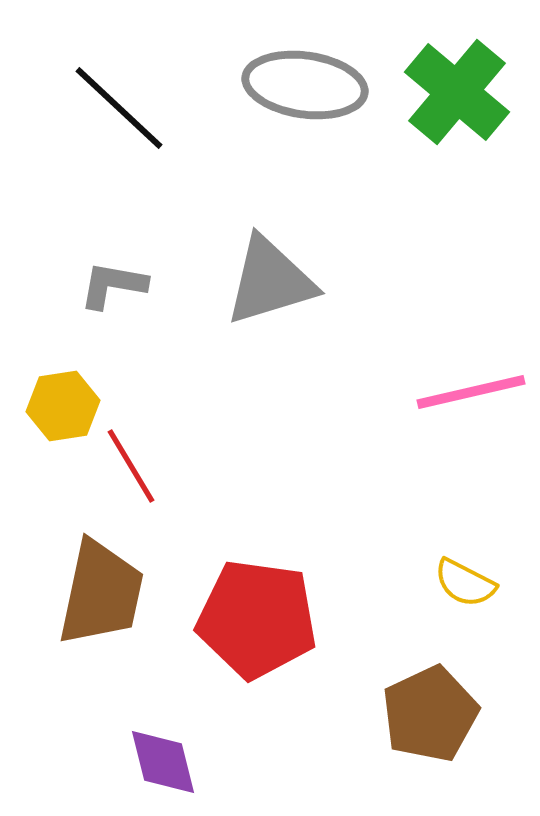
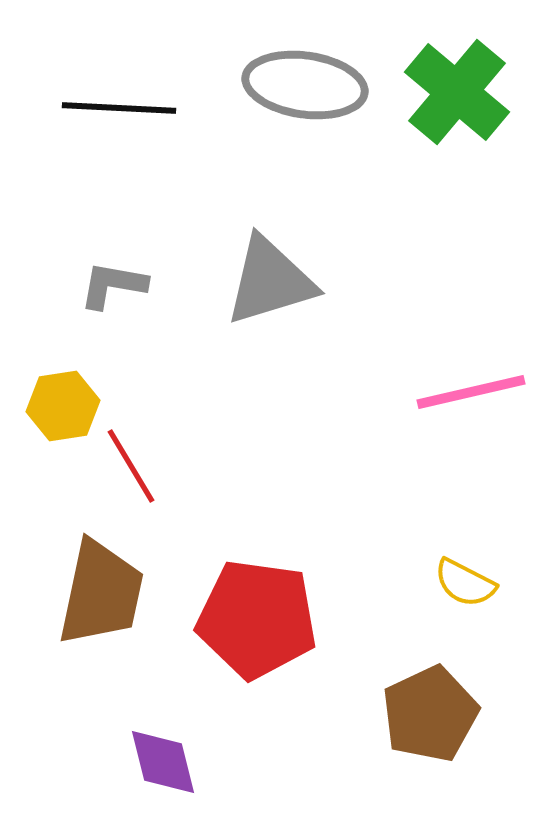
black line: rotated 40 degrees counterclockwise
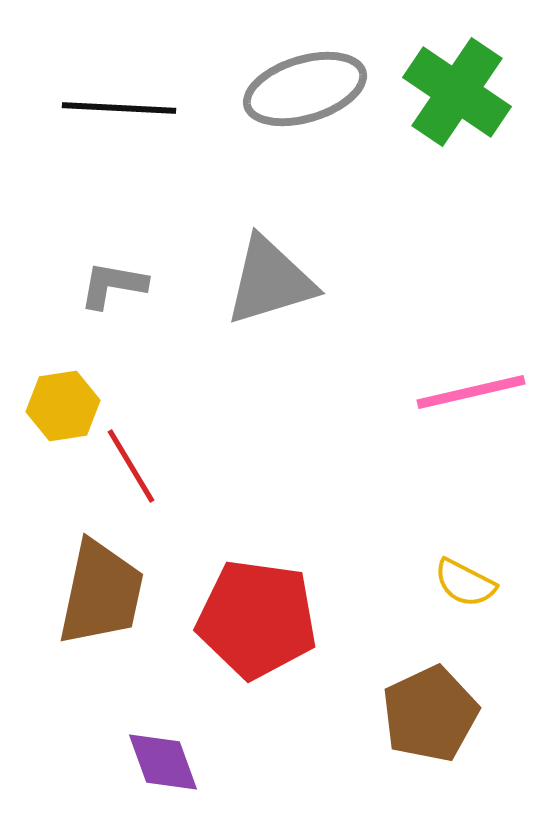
gray ellipse: moved 4 px down; rotated 25 degrees counterclockwise
green cross: rotated 6 degrees counterclockwise
purple diamond: rotated 6 degrees counterclockwise
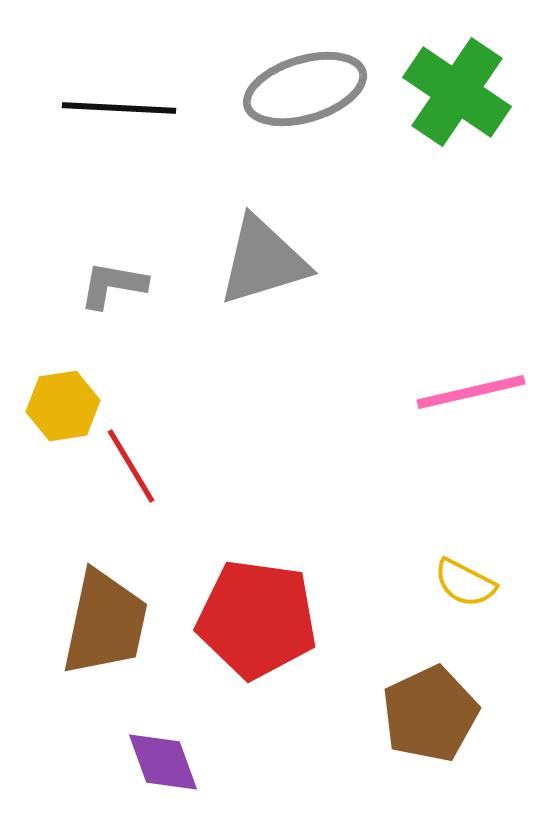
gray triangle: moved 7 px left, 20 px up
brown trapezoid: moved 4 px right, 30 px down
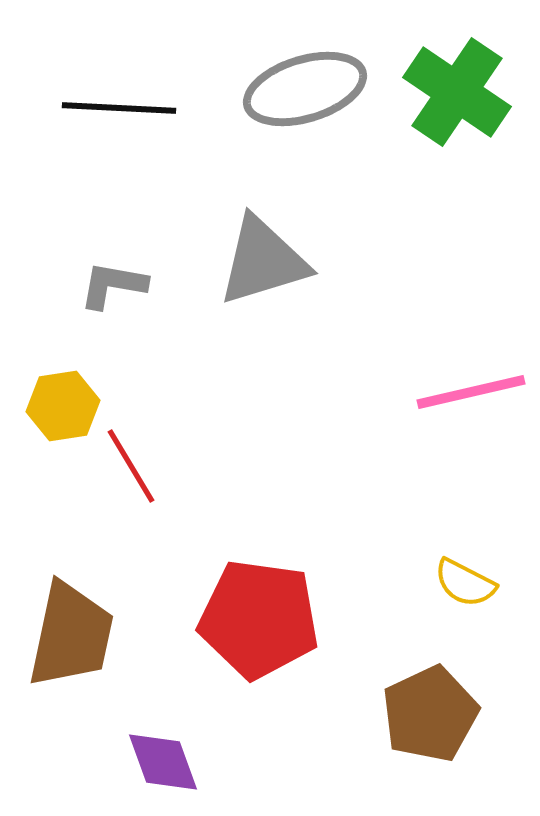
red pentagon: moved 2 px right
brown trapezoid: moved 34 px left, 12 px down
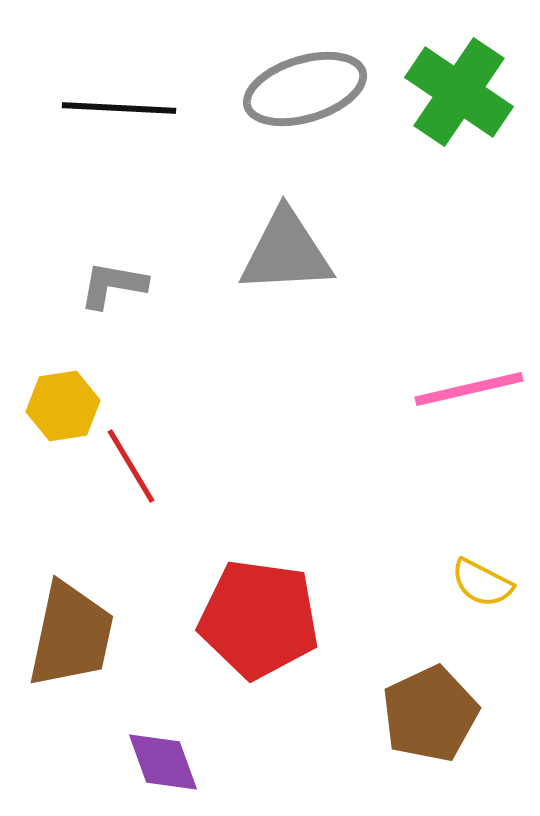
green cross: moved 2 px right
gray triangle: moved 23 px right, 9 px up; rotated 14 degrees clockwise
pink line: moved 2 px left, 3 px up
yellow semicircle: moved 17 px right
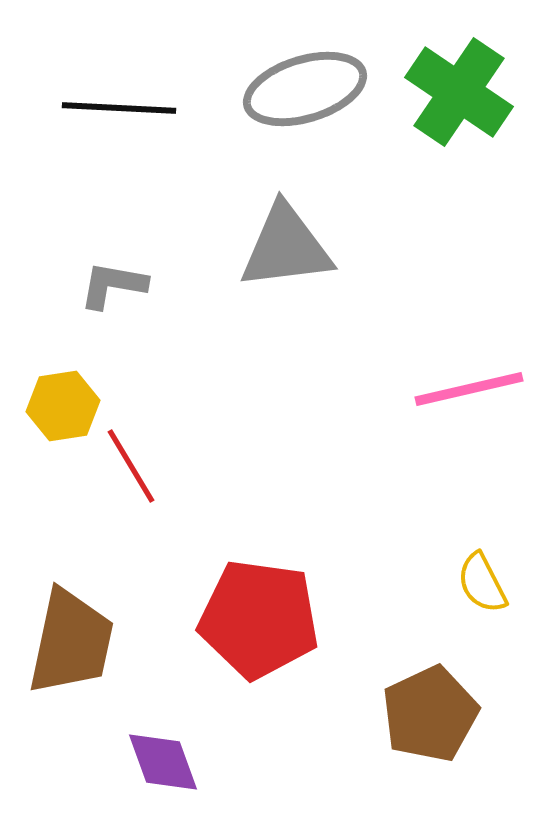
gray triangle: moved 5 px up; rotated 4 degrees counterclockwise
yellow semicircle: rotated 36 degrees clockwise
brown trapezoid: moved 7 px down
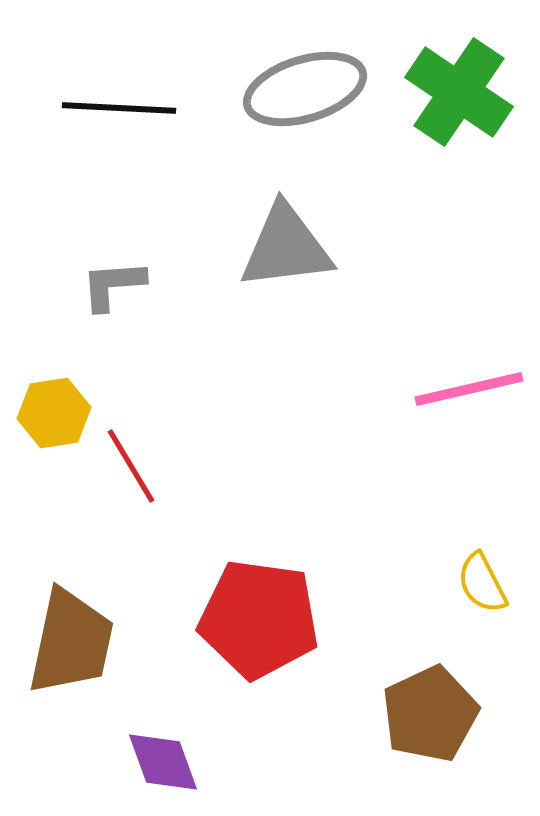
gray L-shape: rotated 14 degrees counterclockwise
yellow hexagon: moved 9 px left, 7 px down
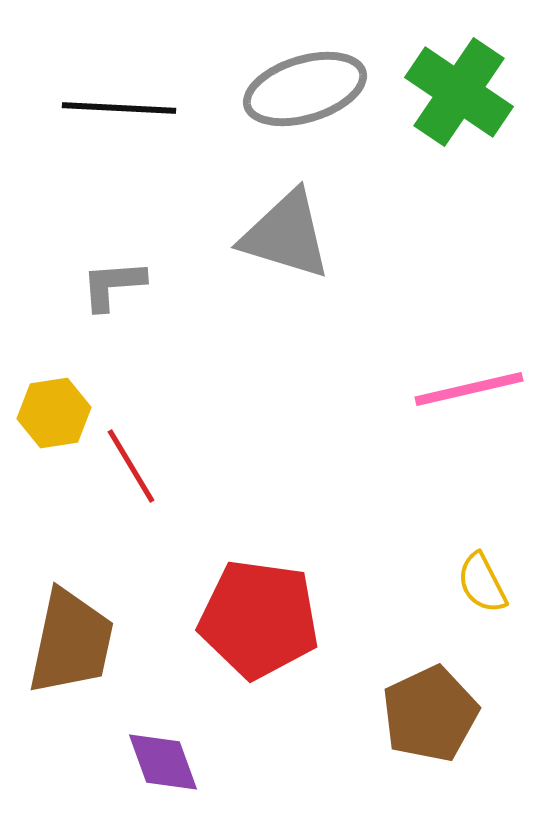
gray triangle: moved 12 px up; rotated 24 degrees clockwise
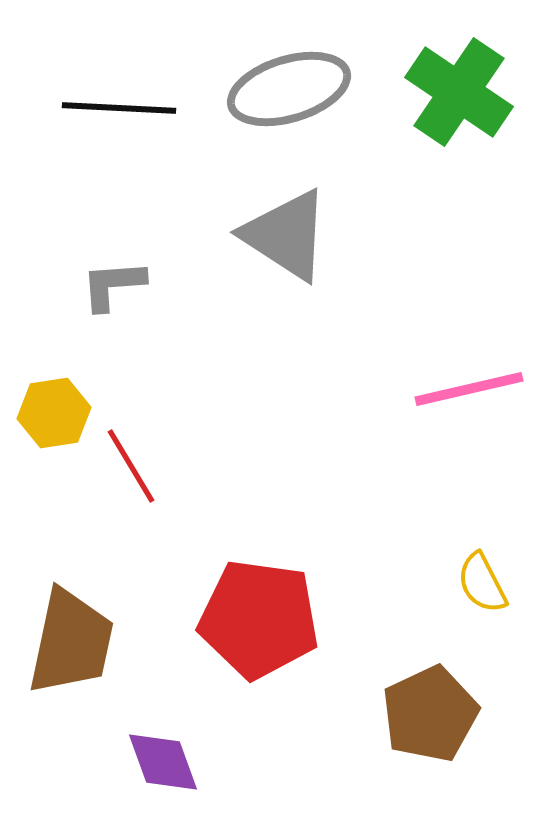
gray ellipse: moved 16 px left
gray triangle: rotated 16 degrees clockwise
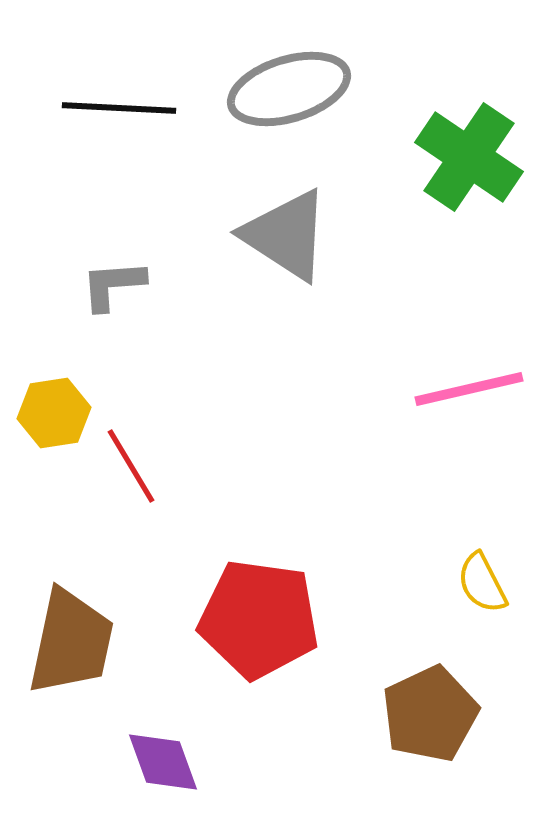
green cross: moved 10 px right, 65 px down
